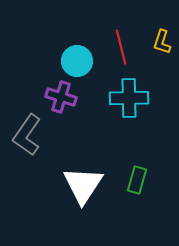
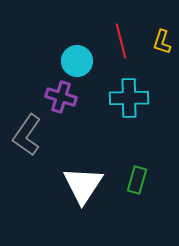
red line: moved 6 px up
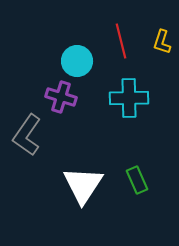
green rectangle: rotated 40 degrees counterclockwise
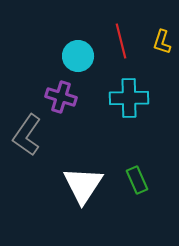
cyan circle: moved 1 px right, 5 px up
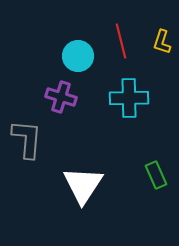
gray L-shape: moved 4 px down; rotated 150 degrees clockwise
green rectangle: moved 19 px right, 5 px up
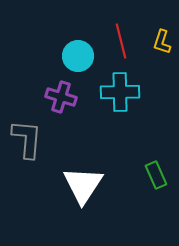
cyan cross: moved 9 px left, 6 px up
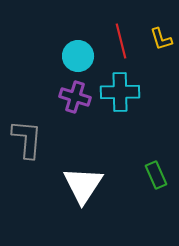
yellow L-shape: moved 1 px left, 3 px up; rotated 35 degrees counterclockwise
purple cross: moved 14 px right
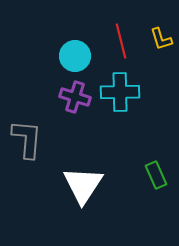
cyan circle: moved 3 px left
